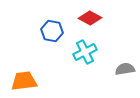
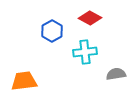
blue hexagon: rotated 20 degrees clockwise
cyan cross: rotated 20 degrees clockwise
gray semicircle: moved 9 px left, 5 px down
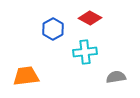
blue hexagon: moved 1 px right, 2 px up
gray semicircle: moved 3 px down
orange trapezoid: moved 2 px right, 5 px up
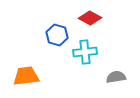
blue hexagon: moved 4 px right, 6 px down; rotated 15 degrees counterclockwise
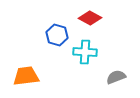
cyan cross: rotated 10 degrees clockwise
gray semicircle: rotated 12 degrees counterclockwise
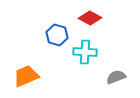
orange trapezoid: rotated 16 degrees counterclockwise
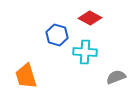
orange trapezoid: rotated 84 degrees counterclockwise
